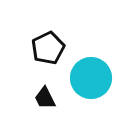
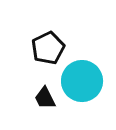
cyan circle: moved 9 px left, 3 px down
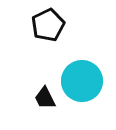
black pentagon: moved 23 px up
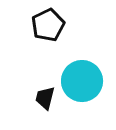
black trapezoid: rotated 40 degrees clockwise
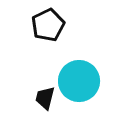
cyan circle: moved 3 px left
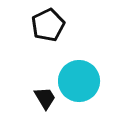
black trapezoid: rotated 135 degrees clockwise
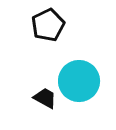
black trapezoid: rotated 30 degrees counterclockwise
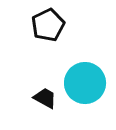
cyan circle: moved 6 px right, 2 px down
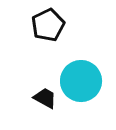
cyan circle: moved 4 px left, 2 px up
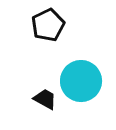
black trapezoid: moved 1 px down
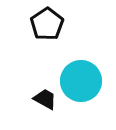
black pentagon: moved 1 px left, 1 px up; rotated 8 degrees counterclockwise
